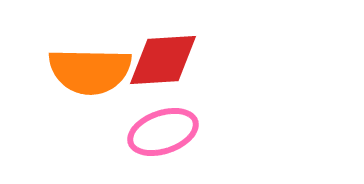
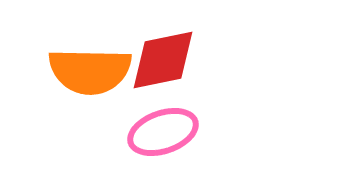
red diamond: rotated 8 degrees counterclockwise
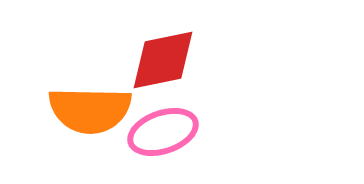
orange semicircle: moved 39 px down
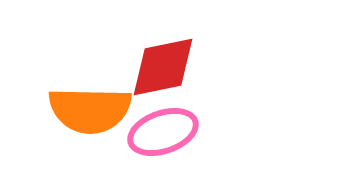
red diamond: moved 7 px down
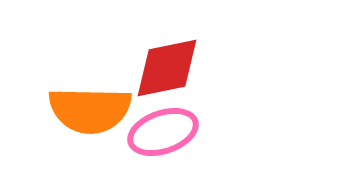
red diamond: moved 4 px right, 1 px down
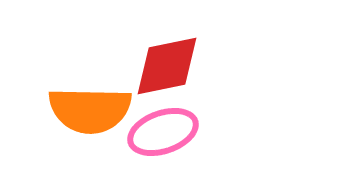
red diamond: moved 2 px up
